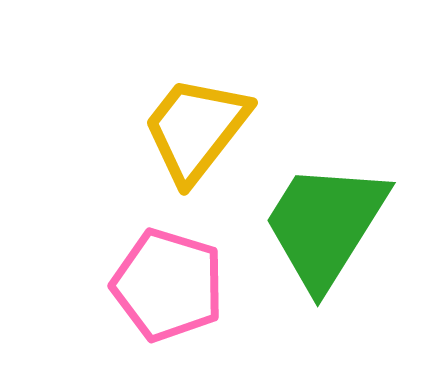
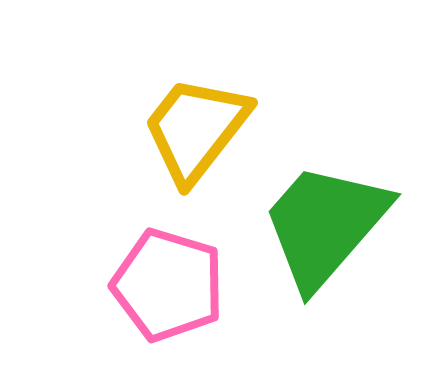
green trapezoid: rotated 9 degrees clockwise
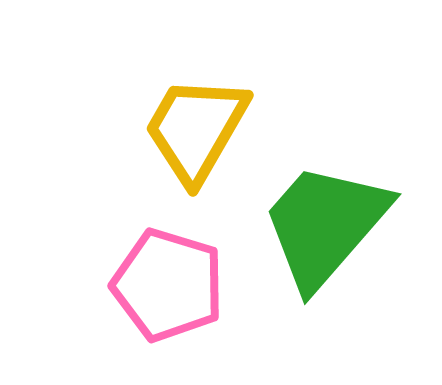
yellow trapezoid: rotated 8 degrees counterclockwise
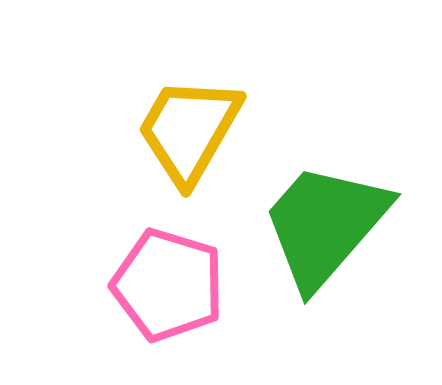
yellow trapezoid: moved 7 px left, 1 px down
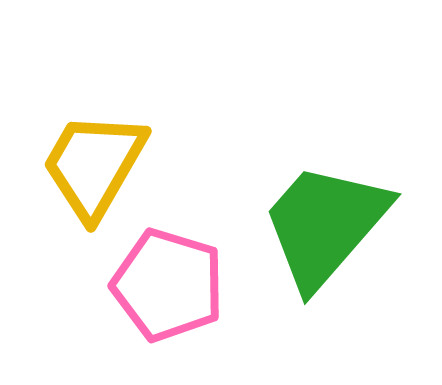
yellow trapezoid: moved 95 px left, 35 px down
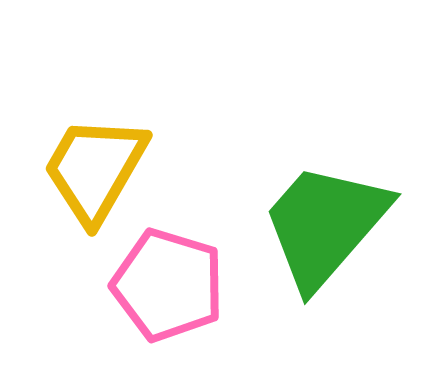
yellow trapezoid: moved 1 px right, 4 px down
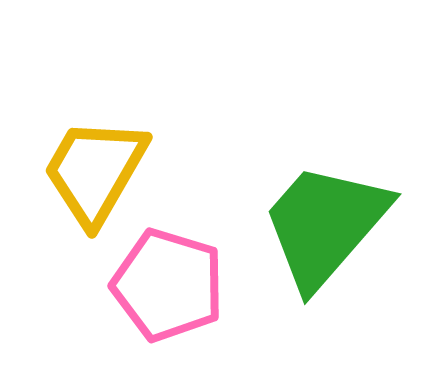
yellow trapezoid: moved 2 px down
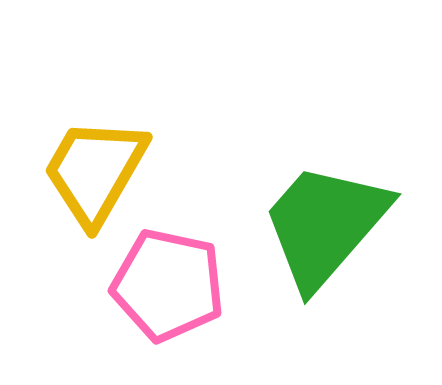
pink pentagon: rotated 5 degrees counterclockwise
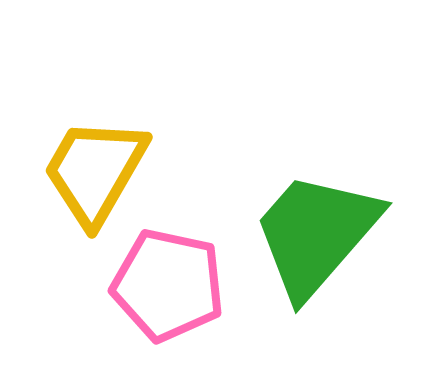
green trapezoid: moved 9 px left, 9 px down
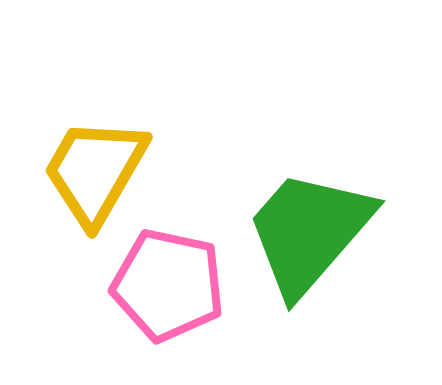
green trapezoid: moved 7 px left, 2 px up
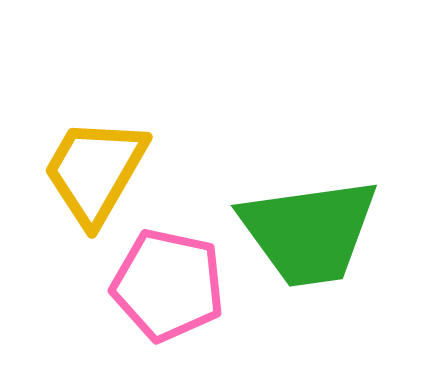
green trapezoid: rotated 139 degrees counterclockwise
